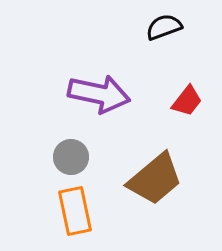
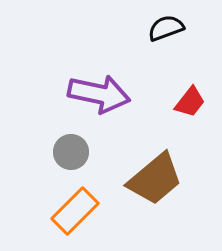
black semicircle: moved 2 px right, 1 px down
red trapezoid: moved 3 px right, 1 px down
gray circle: moved 5 px up
orange rectangle: rotated 57 degrees clockwise
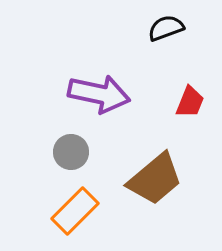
red trapezoid: rotated 16 degrees counterclockwise
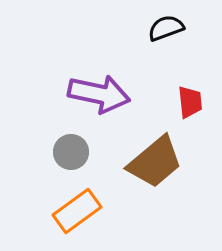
red trapezoid: rotated 28 degrees counterclockwise
brown trapezoid: moved 17 px up
orange rectangle: moved 2 px right; rotated 9 degrees clockwise
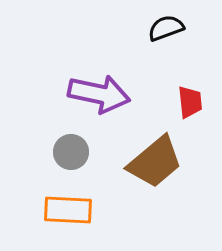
orange rectangle: moved 9 px left, 1 px up; rotated 39 degrees clockwise
